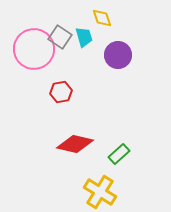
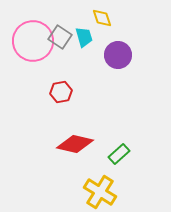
pink circle: moved 1 px left, 8 px up
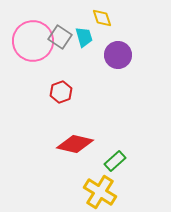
red hexagon: rotated 10 degrees counterclockwise
green rectangle: moved 4 px left, 7 px down
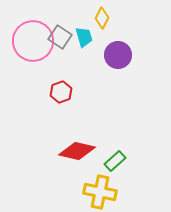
yellow diamond: rotated 45 degrees clockwise
red diamond: moved 2 px right, 7 px down
yellow cross: rotated 20 degrees counterclockwise
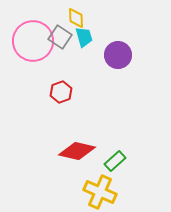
yellow diamond: moved 26 px left; rotated 30 degrees counterclockwise
yellow cross: rotated 12 degrees clockwise
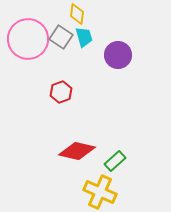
yellow diamond: moved 1 px right, 4 px up; rotated 10 degrees clockwise
gray square: moved 1 px right
pink circle: moved 5 px left, 2 px up
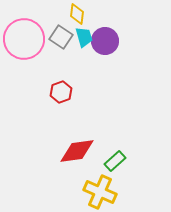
pink circle: moved 4 px left
purple circle: moved 13 px left, 14 px up
red diamond: rotated 21 degrees counterclockwise
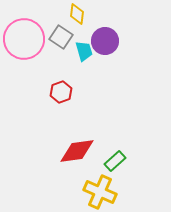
cyan trapezoid: moved 14 px down
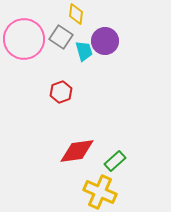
yellow diamond: moved 1 px left
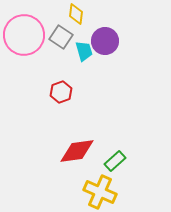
pink circle: moved 4 px up
